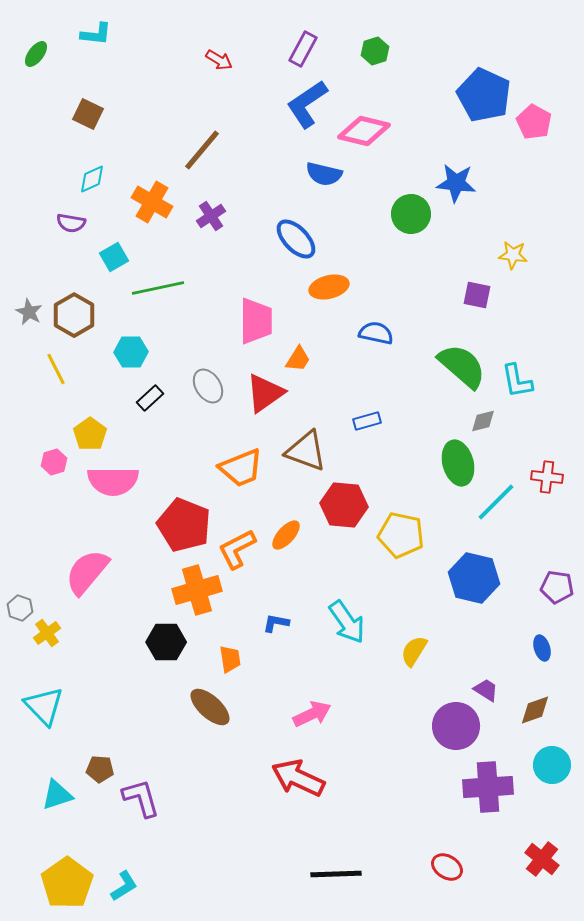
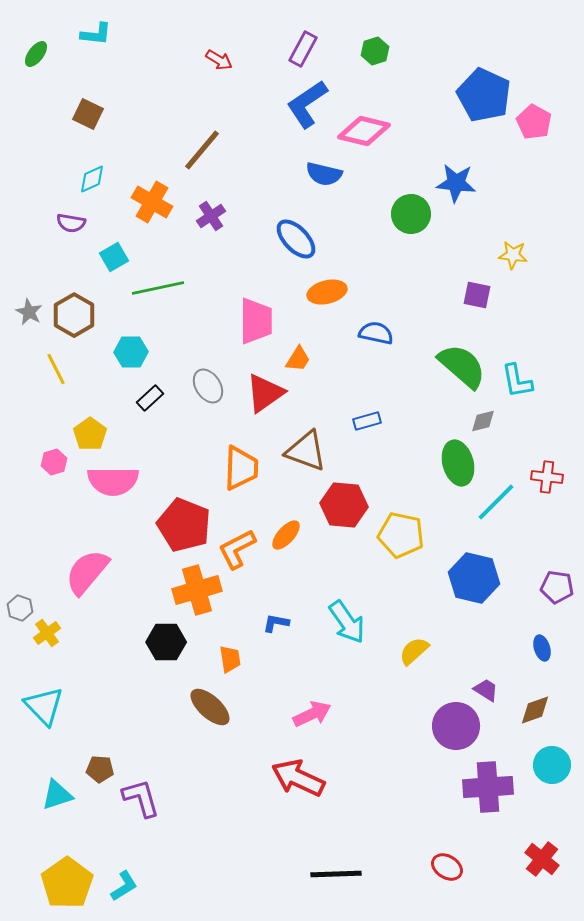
orange ellipse at (329, 287): moved 2 px left, 5 px down
orange trapezoid at (241, 468): rotated 66 degrees counterclockwise
yellow semicircle at (414, 651): rotated 16 degrees clockwise
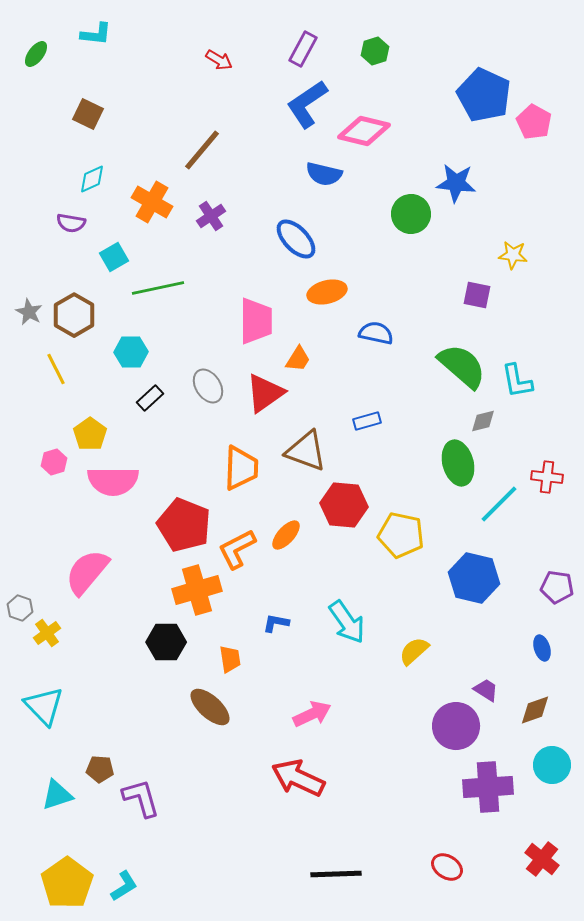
cyan line at (496, 502): moved 3 px right, 2 px down
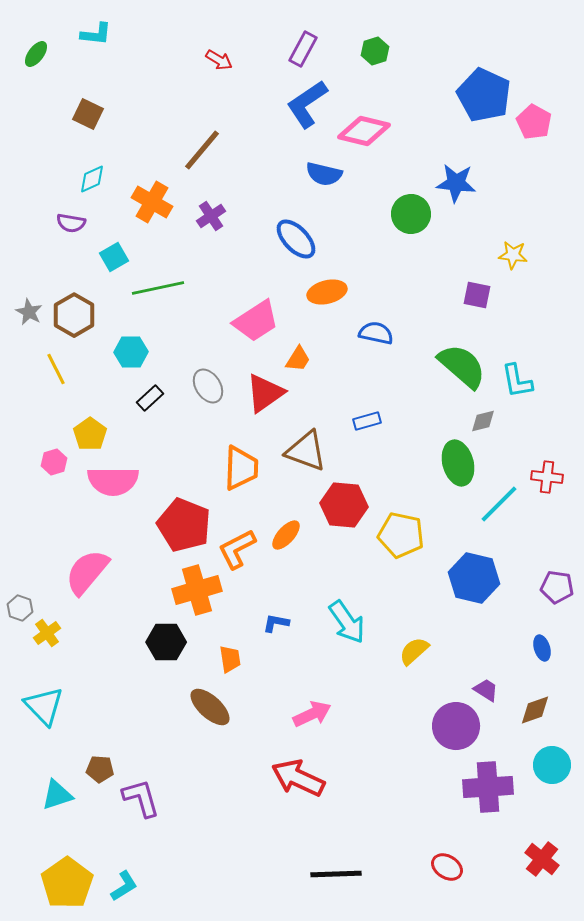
pink trapezoid at (256, 321): rotated 57 degrees clockwise
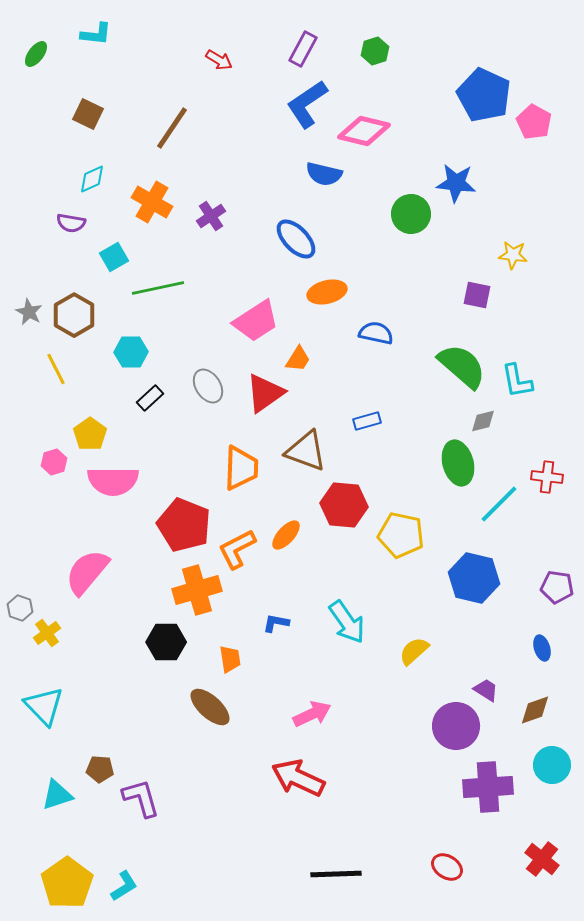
brown line at (202, 150): moved 30 px left, 22 px up; rotated 6 degrees counterclockwise
